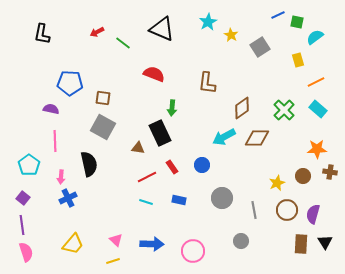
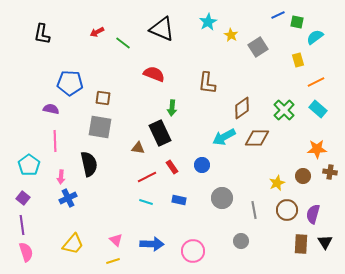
gray square at (260, 47): moved 2 px left
gray square at (103, 127): moved 3 px left; rotated 20 degrees counterclockwise
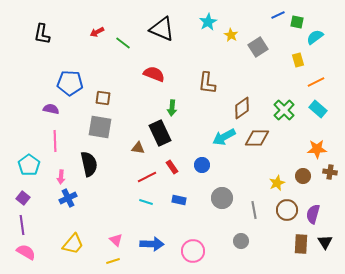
pink semicircle at (26, 252): rotated 42 degrees counterclockwise
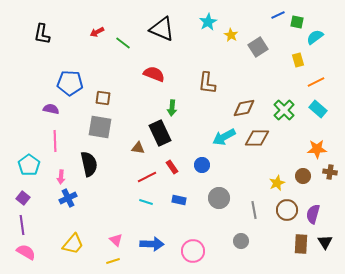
brown diamond at (242, 108): moved 2 px right; rotated 25 degrees clockwise
gray circle at (222, 198): moved 3 px left
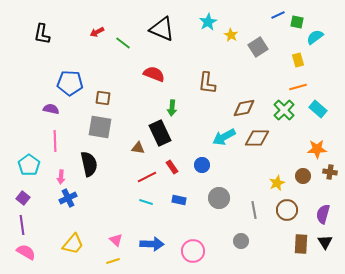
orange line at (316, 82): moved 18 px left, 5 px down; rotated 12 degrees clockwise
purple semicircle at (313, 214): moved 10 px right
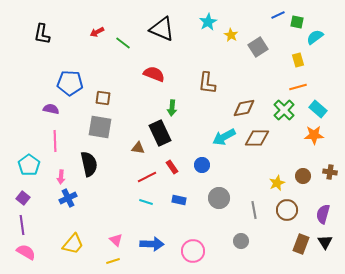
orange star at (317, 149): moved 3 px left, 14 px up
brown rectangle at (301, 244): rotated 18 degrees clockwise
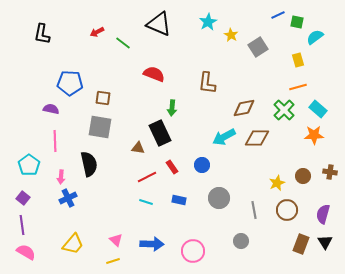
black triangle at (162, 29): moved 3 px left, 5 px up
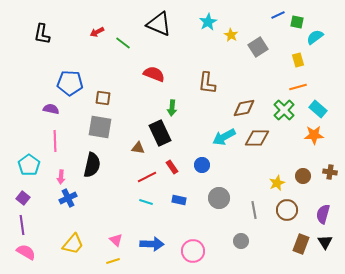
black semicircle at (89, 164): moved 3 px right, 1 px down; rotated 25 degrees clockwise
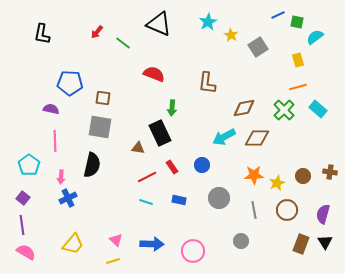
red arrow at (97, 32): rotated 24 degrees counterclockwise
orange star at (314, 135): moved 60 px left, 40 px down
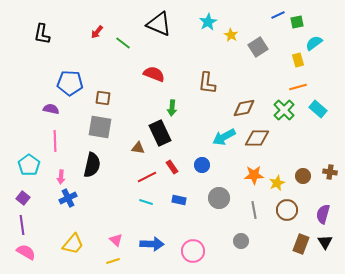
green square at (297, 22): rotated 24 degrees counterclockwise
cyan semicircle at (315, 37): moved 1 px left, 6 px down
